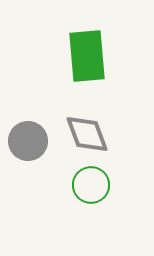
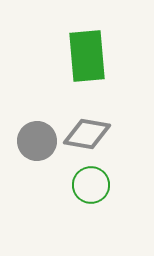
gray diamond: rotated 60 degrees counterclockwise
gray circle: moved 9 px right
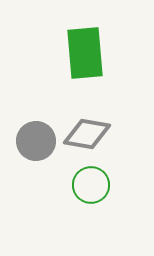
green rectangle: moved 2 px left, 3 px up
gray circle: moved 1 px left
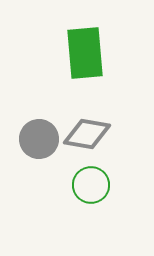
gray circle: moved 3 px right, 2 px up
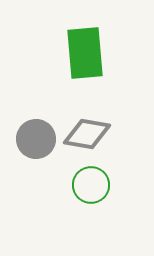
gray circle: moved 3 px left
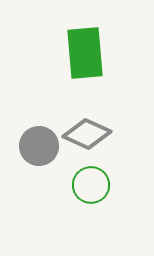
gray diamond: rotated 15 degrees clockwise
gray circle: moved 3 px right, 7 px down
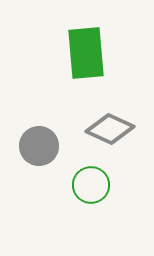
green rectangle: moved 1 px right
gray diamond: moved 23 px right, 5 px up
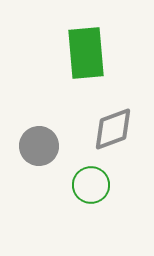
gray diamond: moved 3 px right; rotated 45 degrees counterclockwise
